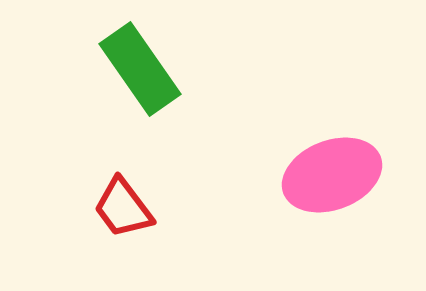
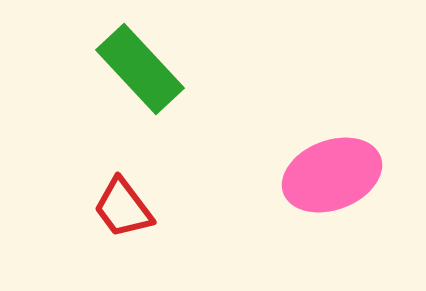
green rectangle: rotated 8 degrees counterclockwise
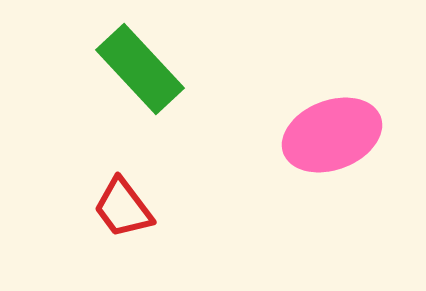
pink ellipse: moved 40 px up
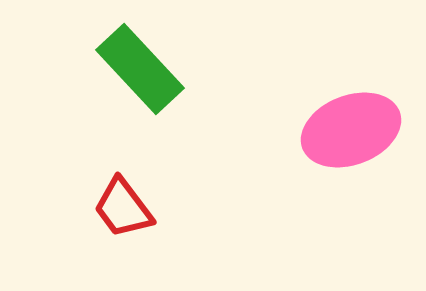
pink ellipse: moved 19 px right, 5 px up
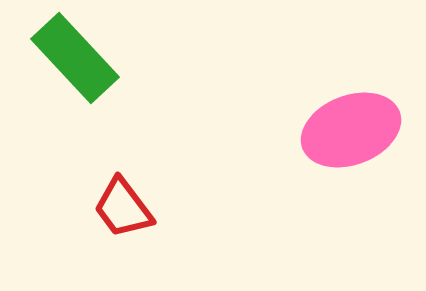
green rectangle: moved 65 px left, 11 px up
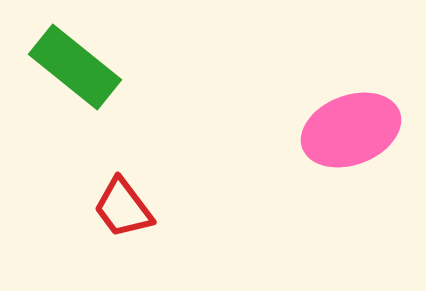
green rectangle: moved 9 px down; rotated 8 degrees counterclockwise
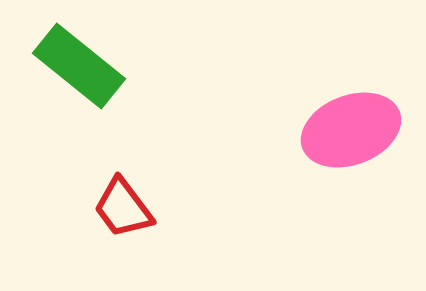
green rectangle: moved 4 px right, 1 px up
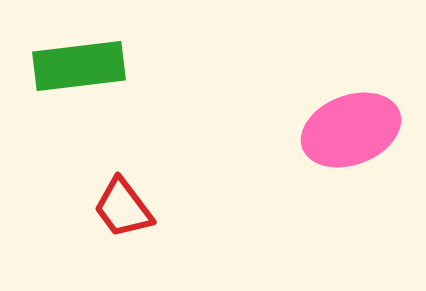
green rectangle: rotated 46 degrees counterclockwise
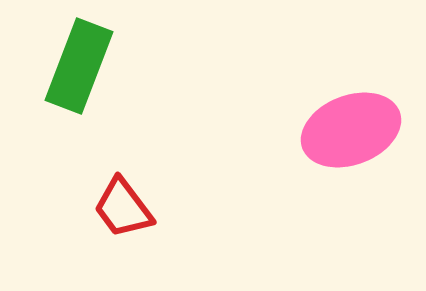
green rectangle: rotated 62 degrees counterclockwise
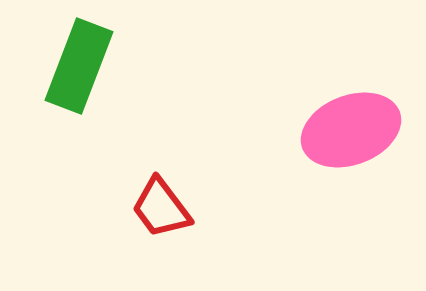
red trapezoid: moved 38 px right
